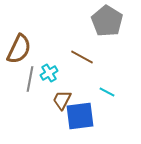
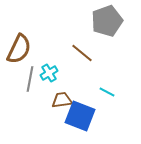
gray pentagon: rotated 20 degrees clockwise
brown line: moved 4 px up; rotated 10 degrees clockwise
brown trapezoid: rotated 55 degrees clockwise
blue square: rotated 28 degrees clockwise
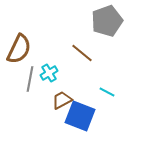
brown trapezoid: rotated 20 degrees counterclockwise
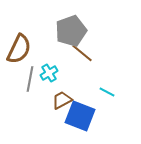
gray pentagon: moved 36 px left, 10 px down
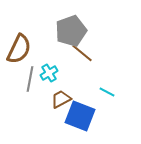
brown trapezoid: moved 1 px left, 1 px up
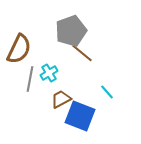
cyan line: rotated 21 degrees clockwise
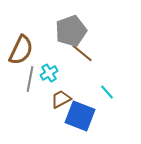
brown semicircle: moved 2 px right, 1 px down
